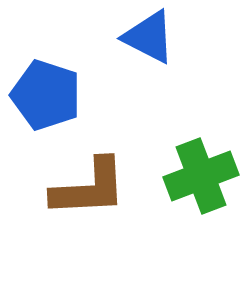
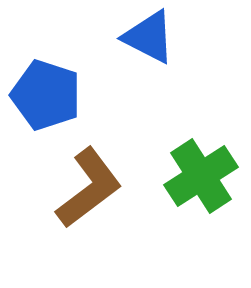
green cross: rotated 12 degrees counterclockwise
brown L-shape: rotated 34 degrees counterclockwise
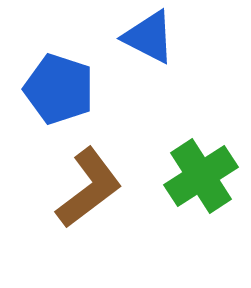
blue pentagon: moved 13 px right, 6 px up
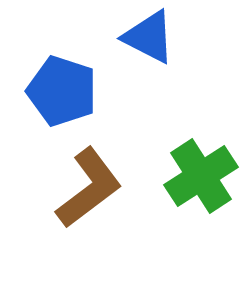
blue pentagon: moved 3 px right, 2 px down
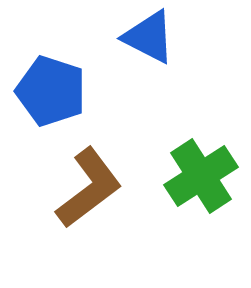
blue pentagon: moved 11 px left
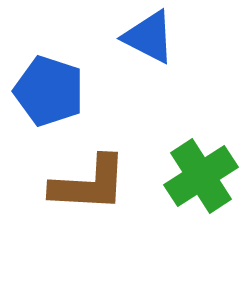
blue pentagon: moved 2 px left
brown L-shape: moved 4 px up; rotated 40 degrees clockwise
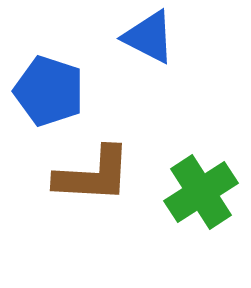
green cross: moved 16 px down
brown L-shape: moved 4 px right, 9 px up
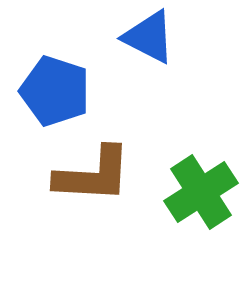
blue pentagon: moved 6 px right
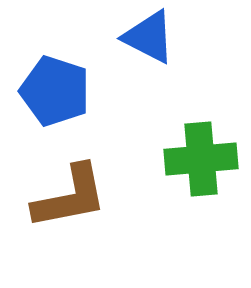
brown L-shape: moved 23 px left, 22 px down; rotated 14 degrees counterclockwise
green cross: moved 33 px up; rotated 28 degrees clockwise
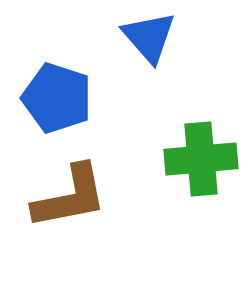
blue triangle: rotated 22 degrees clockwise
blue pentagon: moved 2 px right, 7 px down
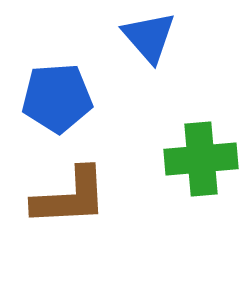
blue pentagon: rotated 22 degrees counterclockwise
brown L-shape: rotated 8 degrees clockwise
